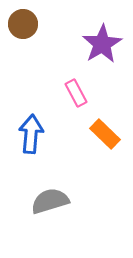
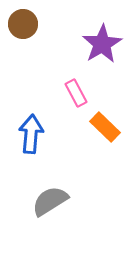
orange rectangle: moved 7 px up
gray semicircle: rotated 15 degrees counterclockwise
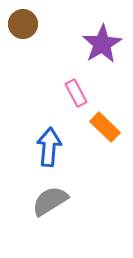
blue arrow: moved 18 px right, 13 px down
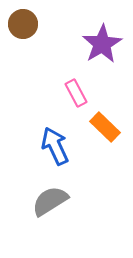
blue arrow: moved 6 px right, 1 px up; rotated 30 degrees counterclockwise
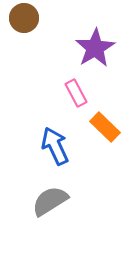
brown circle: moved 1 px right, 6 px up
purple star: moved 7 px left, 4 px down
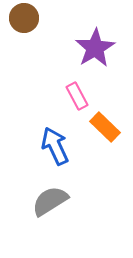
pink rectangle: moved 1 px right, 3 px down
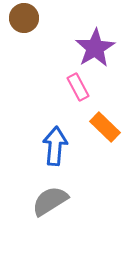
pink rectangle: moved 1 px right, 9 px up
blue arrow: rotated 30 degrees clockwise
